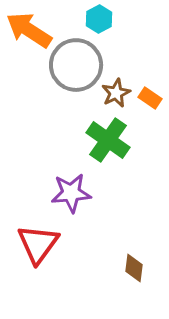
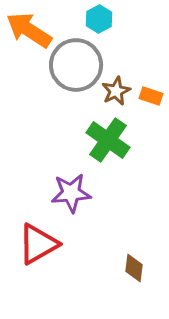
brown star: moved 2 px up
orange rectangle: moved 1 px right, 2 px up; rotated 15 degrees counterclockwise
red triangle: rotated 24 degrees clockwise
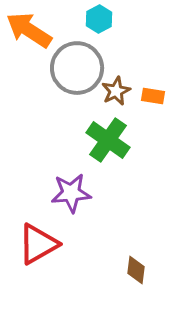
gray circle: moved 1 px right, 3 px down
orange rectangle: moved 2 px right; rotated 10 degrees counterclockwise
brown diamond: moved 2 px right, 2 px down
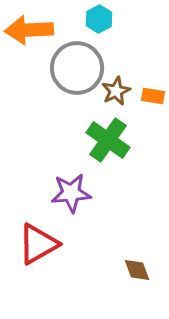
orange arrow: rotated 36 degrees counterclockwise
brown diamond: moved 1 px right; rotated 28 degrees counterclockwise
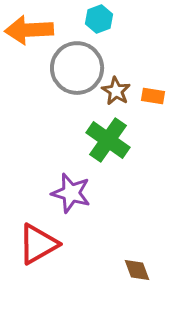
cyan hexagon: rotated 8 degrees clockwise
brown star: rotated 16 degrees counterclockwise
purple star: rotated 21 degrees clockwise
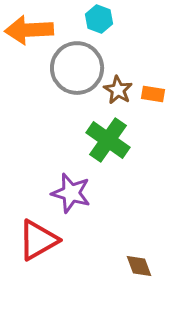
cyan hexagon: rotated 20 degrees counterclockwise
brown star: moved 2 px right, 1 px up
orange rectangle: moved 2 px up
red triangle: moved 4 px up
brown diamond: moved 2 px right, 4 px up
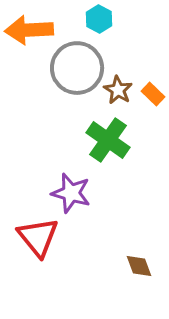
cyan hexagon: rotated 8 degrees clockwise
orange rectangle: rotated 35 degrees clockwise
red triangle: moved 3 px up; rotated 39 degrees counterclockwise
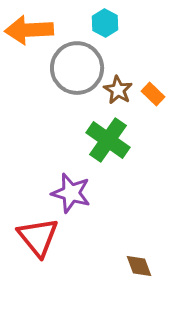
cyan hexagon: moved 6 px right, 4 px down
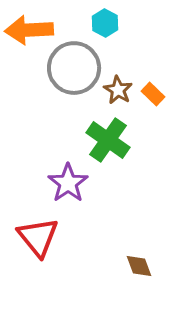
gray circle: moved 3 px left
purple star: moved 3 px left, 10 px up; rotated 21 degrees clockwise
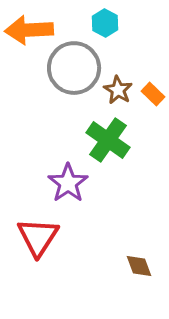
red triangle: rotated 12 degrees clockwise
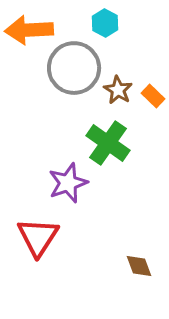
orange rectangle: moved 2 px down
green cross: moved 3 px down
purple star: rotated 15 degrees clockwise
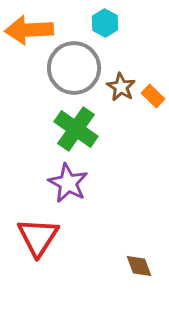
brown star: moved 3 px right, 3 px up
green cross: moved 32 px left, 14 px up
purple star: rotated 24 degrees counterclockwise
